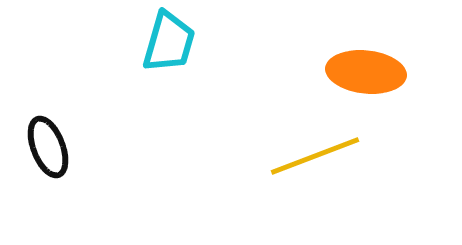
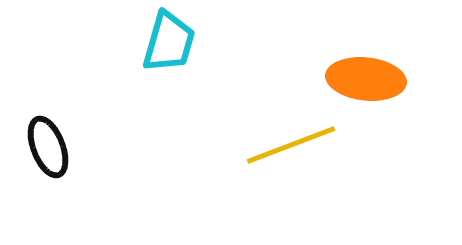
orange ellipse: moved 7 px down
yellow line: moved 24 px left, 11 px up
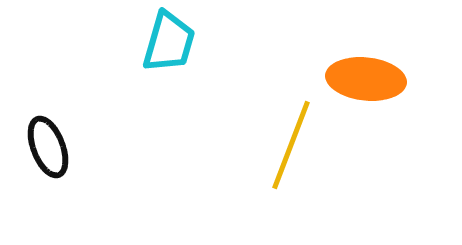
yellow line: rotated 48 degrees counterclockwise
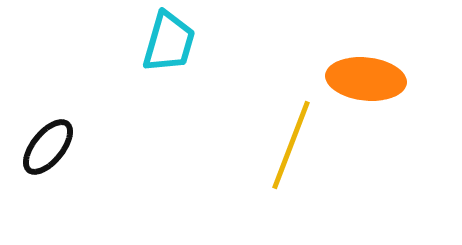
black ellipse: rotated 60 degrees clockwise
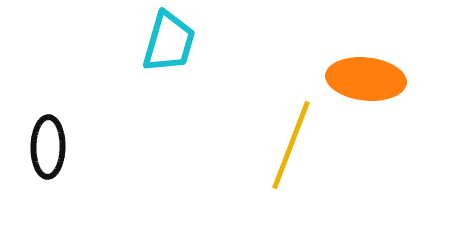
black ellipse: rotated 38 degrees counterclockwise
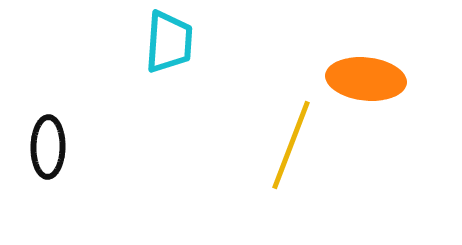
cyan trapezoid: rotated 12 degrees counterclockwise
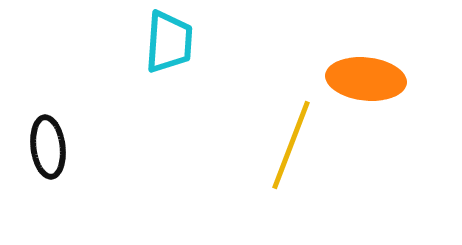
black ellipse: rotated 8 degrees counterclockwise
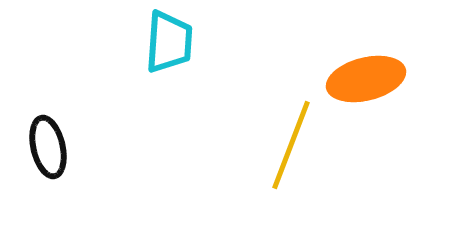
orange ellipse: rotated 20 degrees counterclockwise
black ellipse: rotated 6 degrees counterclockwise
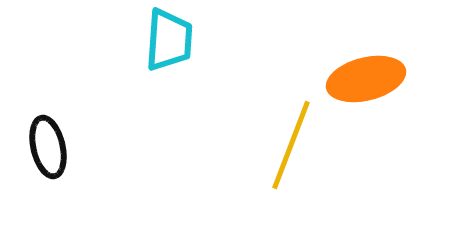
cyan trapezoid: moved 2 px up
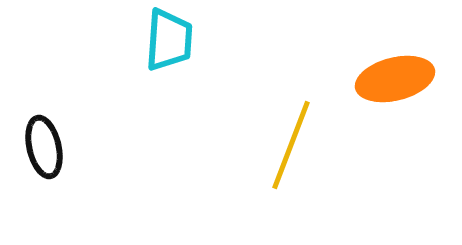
orange ellipse: moved 29 px right
black ellipse: moved 4 px left
